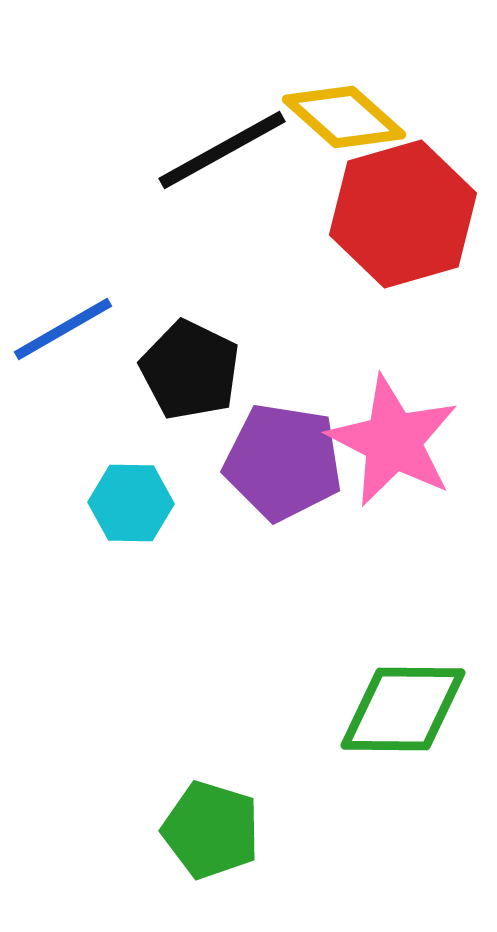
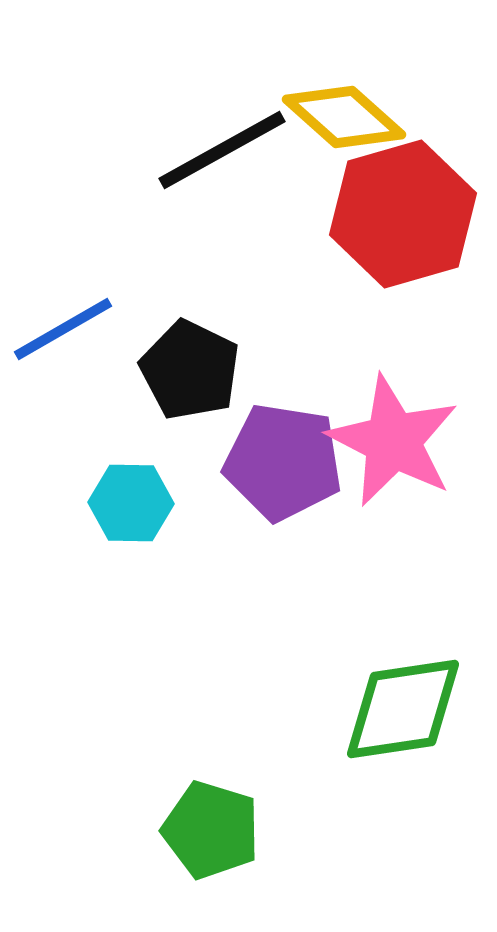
green diamond: rotated 9 degrees counterclockwise
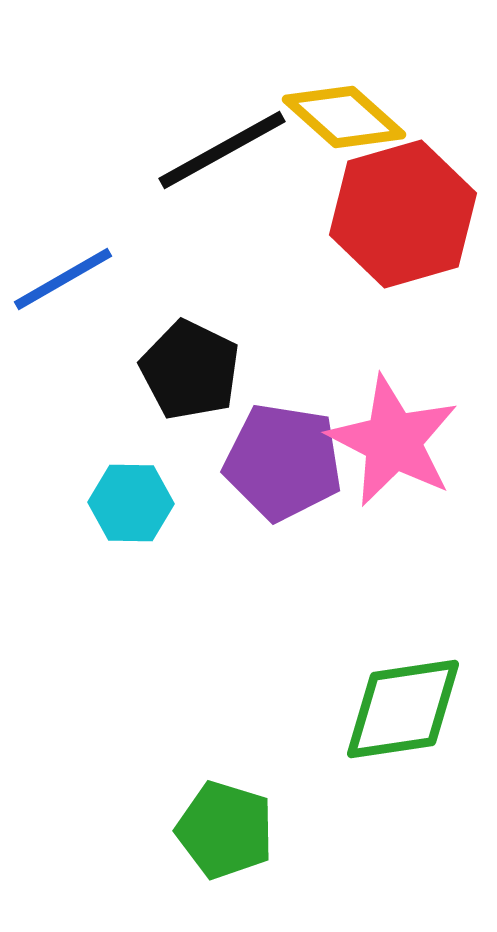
blue line: moved 50 px up
green pentagon: moved 14 px right
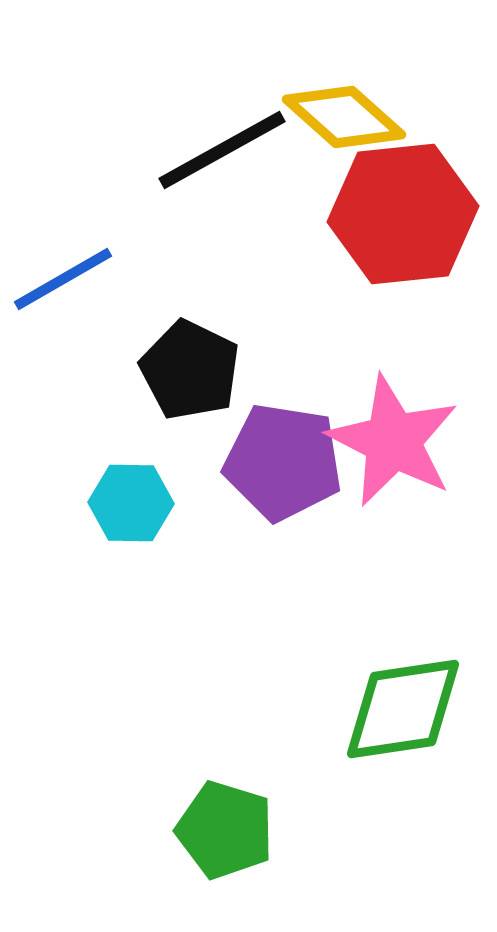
red hexagon: rotated 10 degrees clockwise
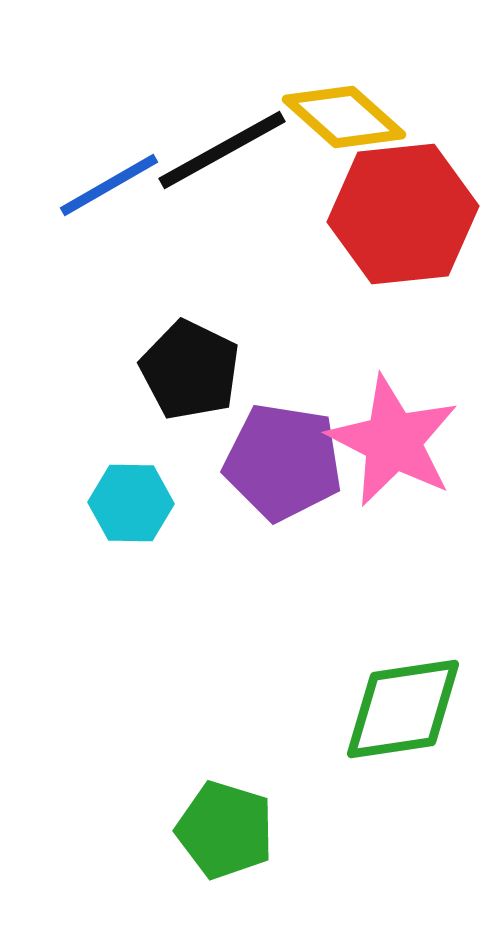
blue line: moved 46 px right, 94 px up
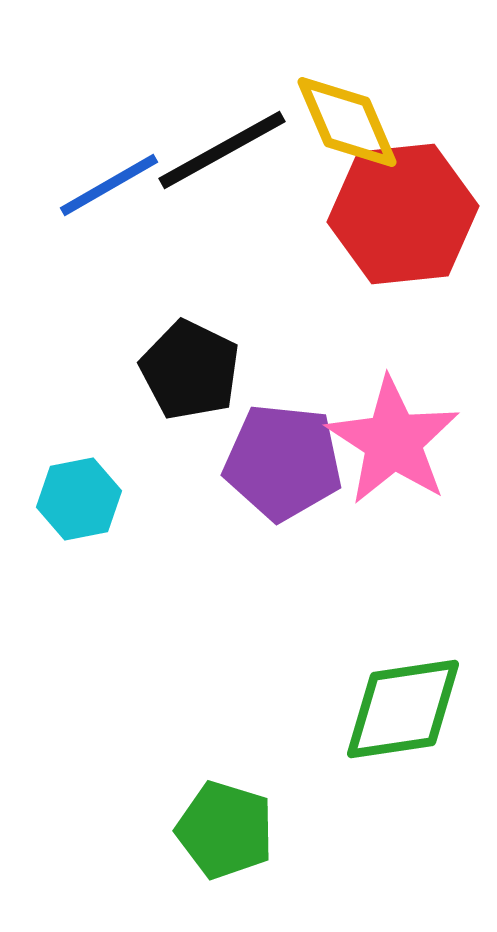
yellow diamond: moved 3 px right, 5 px down; rotated 25 degrees clockwise
pink star: rotated 6 degrees clockwise
purple pentagon: rotated 3 degrees counterclockwise
cyan hexagon: moved 52 px left, 4 px up; rotated 12 degrees counterclockwise
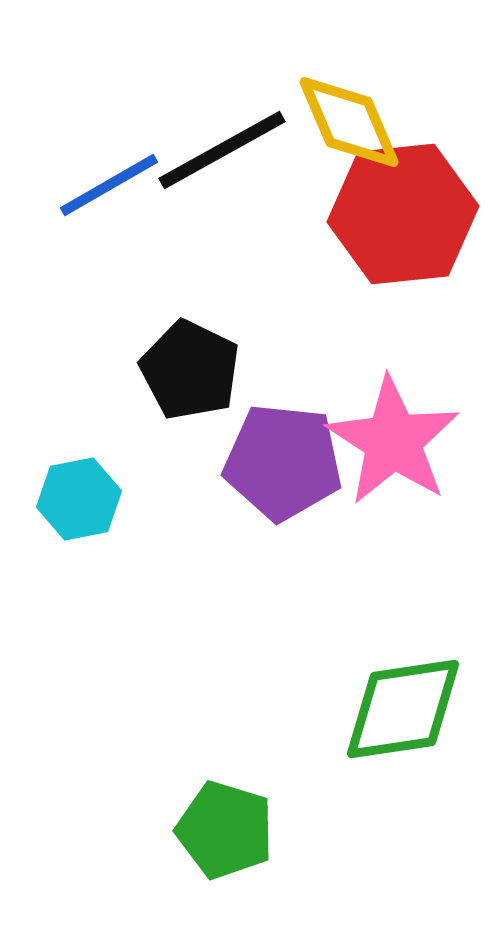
yellow diamond: moved 2 px right
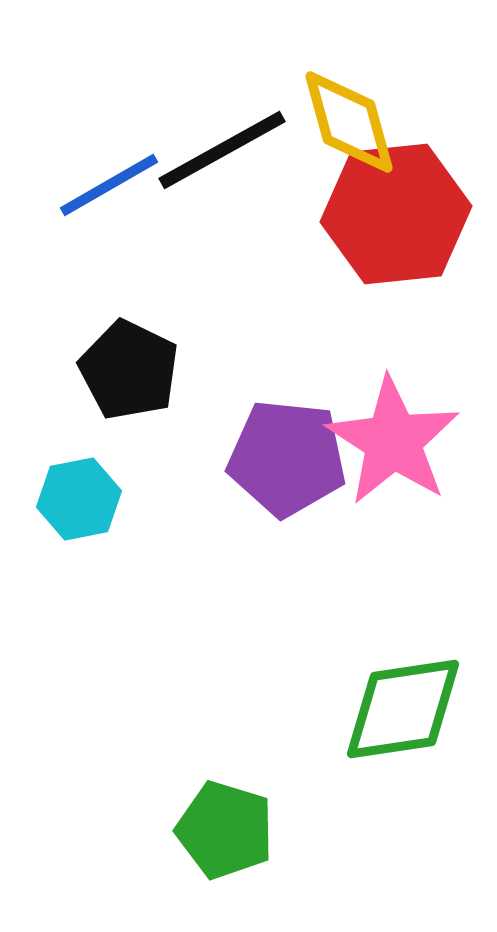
yellow diamond: rotated 8 degrees clockwise
red hexagon: moved 7 px left
black pentagon: moved 61 px left
purple pentagon: moved 4 px right, 4 px up
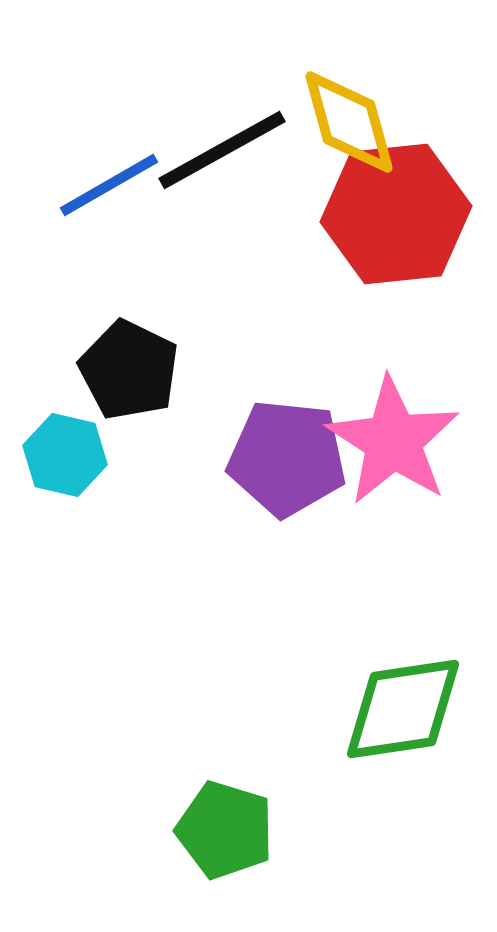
cyan hexagon: moved 14 px left, 44 px up; rotated 24 degrees clockwise
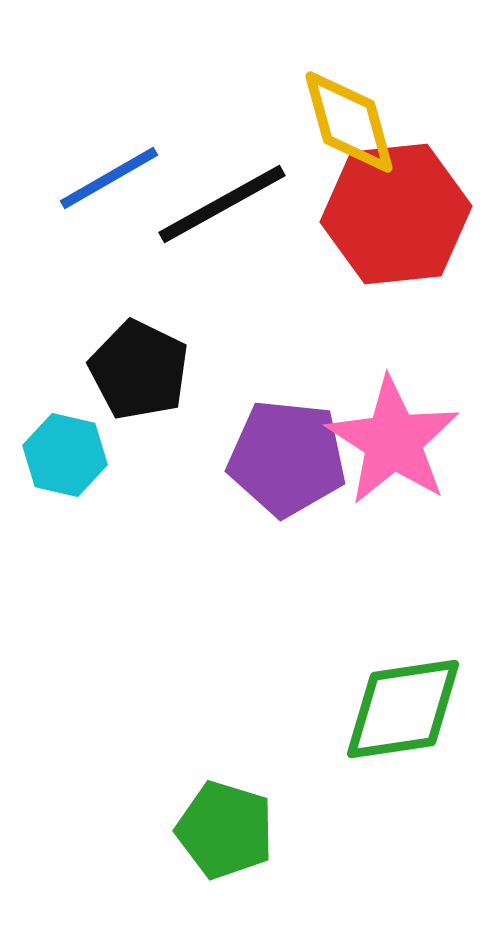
black line: moved 54 px down
blue line: moved 7 px up
black pentagon: moved 10 px right
